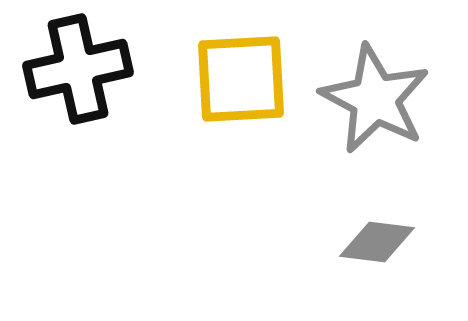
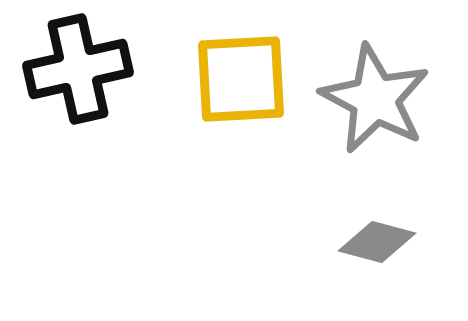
gray diamond: rotated 8 degrees clockwise
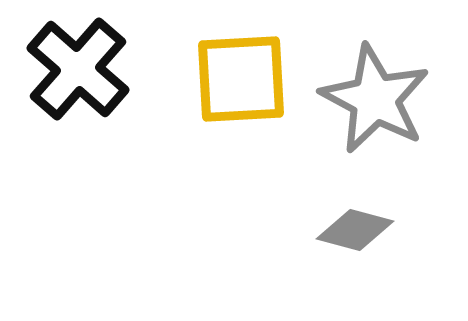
black cross: rotated 36 degrees counterclockwise
gray diamond: moved 22 px left, 12 px up
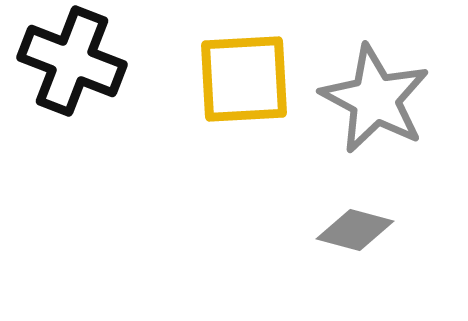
black cross: moved 6 px left, 8 px up; rotated 20 degrees counterclockwise
yellow square: moved 3 px right
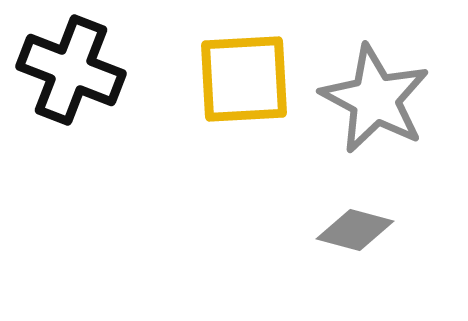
black cross: moved 1 px left, 9 px down
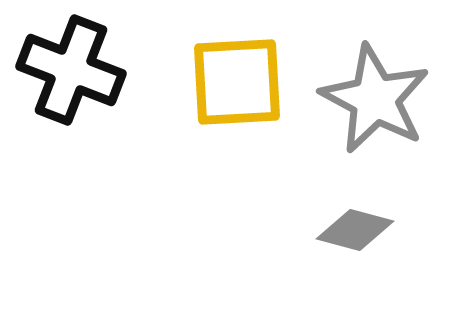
yellow square: moved 7 px left, 3 px down
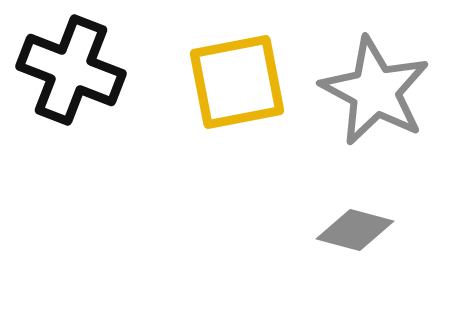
yellow square: rotated 8 degrees counterclockwise
gray star: moved 8 px up
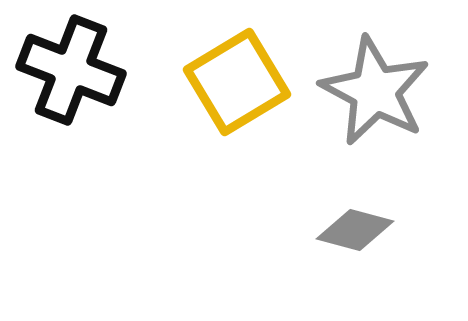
yellow square: rotated 20 degrees counterclockwise
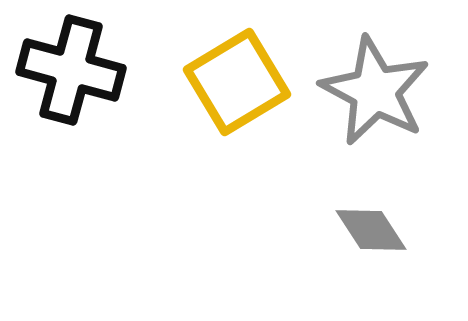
black cross: rotated 6 degrees counterclockwise
gray diamond: moved 16 px right; rotated 42 degrees clockwise
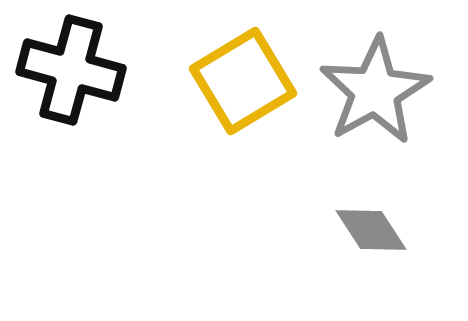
yellow square: moved 6 px right, 1 px up
gray star: rotated 15 degrees clockwise
